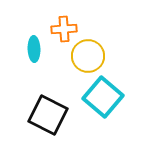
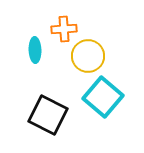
cyan ellipse: moved 1 px right, 1 px down
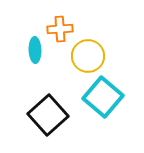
orange cross: moved 4 px left
black square: rotated 21 degrees clockwise
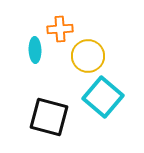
black square: moved 1 px right, 2 px down; rotated 33 degrees counterclockwise
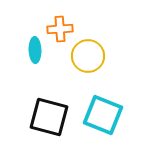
cyan square: moved 18 px down; rotated 18 degrees counterclockwise
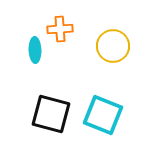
yellow circle: moved 25 px right, 10 px up
black square: moved 2 px right, 3 px up
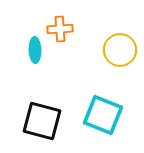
yellow circle: moved 7 px right, 4 px down
black square: moved 9 px left, 7 px down
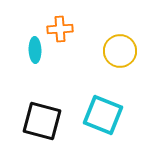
yellow circle: moved 1 px down
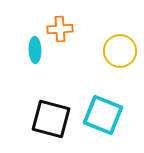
black square: moved 9 px right, 2 px up
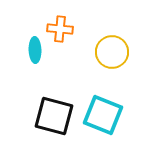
orange cross: rotated 10 degrees clockwise
yellow circle: moved 8 px left, 1 px down
black square: moved 3 px right, 3 px up
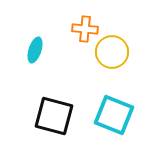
orange cross: moved 25 px right
cyan ellipse: rotated 20 degrees clockwise
cyan square: moved 11 px right
